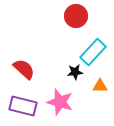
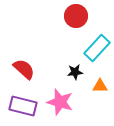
cyan rectangle: moved 4 px right, 4 px up
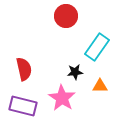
red circle: moved 10 px left
cyan rectangle: moved 1 px up; rotated 8 degrees counterclockwise
red semicircle: rotated 35 degrees clockwise
pink star: moved 2 px right, 4 px up; rotated 16 degrees clockwise
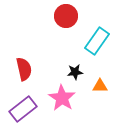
cyan rectangle: moved 6 px up
purple rectangle: moved 3 px down; rotated 52 degrees counterclockwise
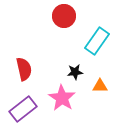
red circle: moved 2 px left
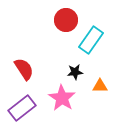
red circle: moved 2 px right, 4 px down
cyan rectangle: moved 6 px left, 1 px up
red semicircle: rotated 20 degrees counterclockwise
purple rectangle: moved 1 px left, 1 px up
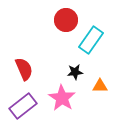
red semicircle: rotated 10 degrees clockwise
purple rectangle: moved 1 px right, 2 px up
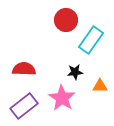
red semicircle: rotated 65 degrees counterclockwise
purple rectangle: moved 1 px right
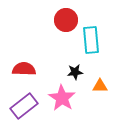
cyan rectangle: rotated 40 degrees counterclockwise
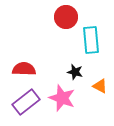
red circle: moved 3 px up
black star: rotated 21 degrees clockwise
orange triangle: rotated 28 degrees clockwise
pink star: rotated 12 degrees counterclockwise
purple rectangle: moved 2 px right, 4 px up
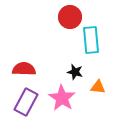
red circle: moved 4 px right
orange triangle: moved 2 px left, 1 px down; rotated 21 degrees counterclockwise
pink star: rotated 12 degrees clockwise
purple rectangle: rotated 24 degrees counterclockwise
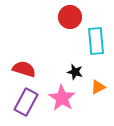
cyan rectangle: moved 5 px right, 1 px down
red semicircle: rotated 15 degrees clockwise
orange triangle: rotated 35 degrees counterclockwise
